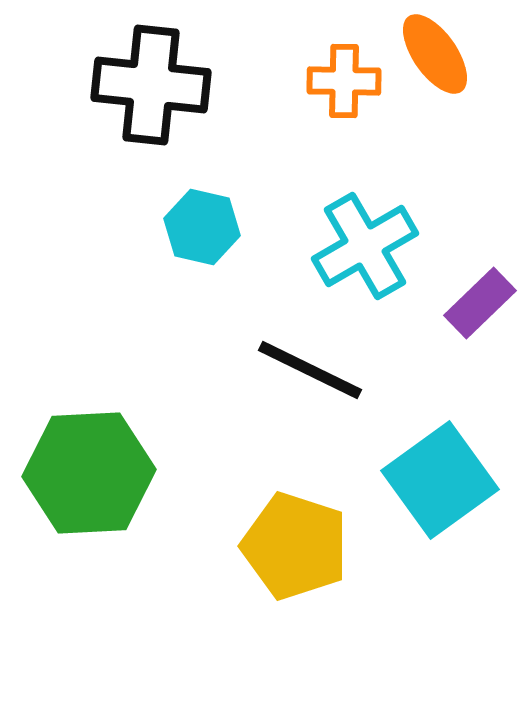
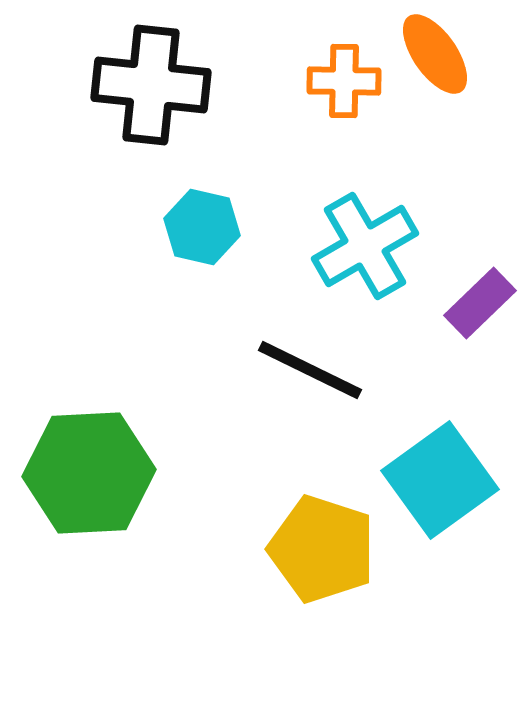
yellow pentagon: moved 27 px right, 3 px down
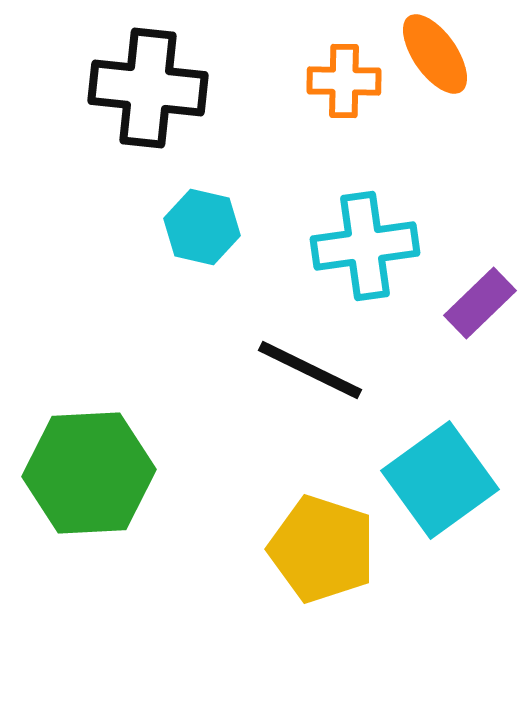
black cross: moved 3 px left, 3 px down
cyan cross: rotated 22 degrees clockwise
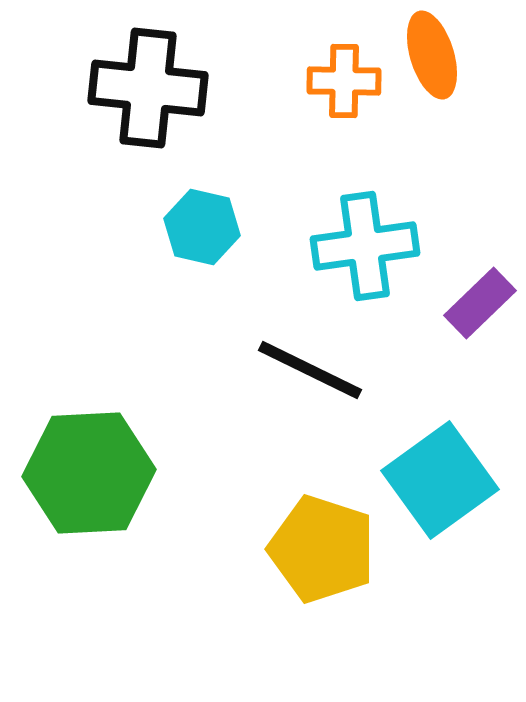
orange ellipse: moved 3 px left, 1 px down; rotated 18 degrees clockwise
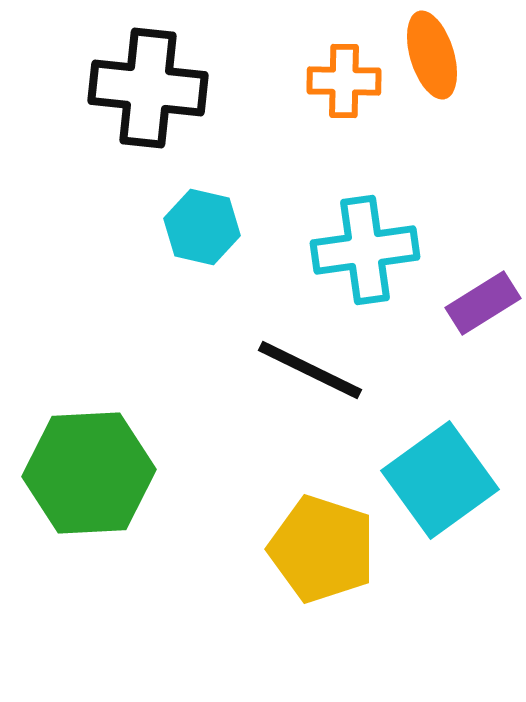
cyan cross: moved 4 px down
purple rectangle: moved 3 px right; rotated 12 degrees clockwise
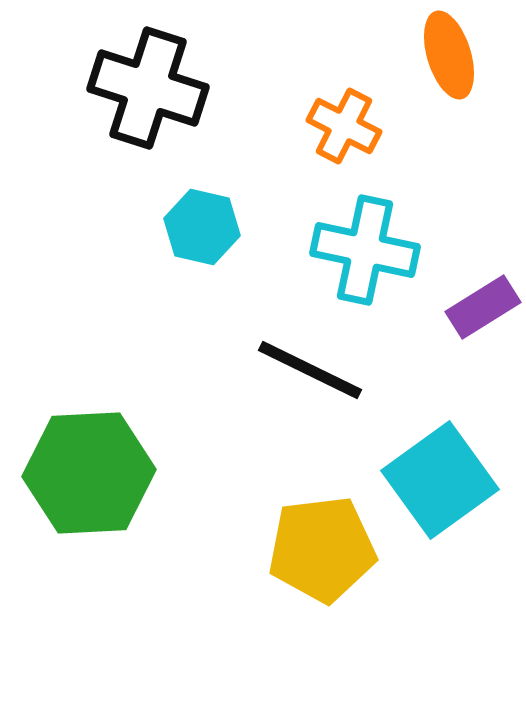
orange ellipse: moved 17 px right
orange cross: moved 45 px down; rotated 26 degrees clockwise
black cross: rotated 12 degrees clockwise
cyan cross: rotated 20 degrees clockwise
purple rectangle: moved 4 px down
yellow pentagon: rotated 25 degrees counterclockwise
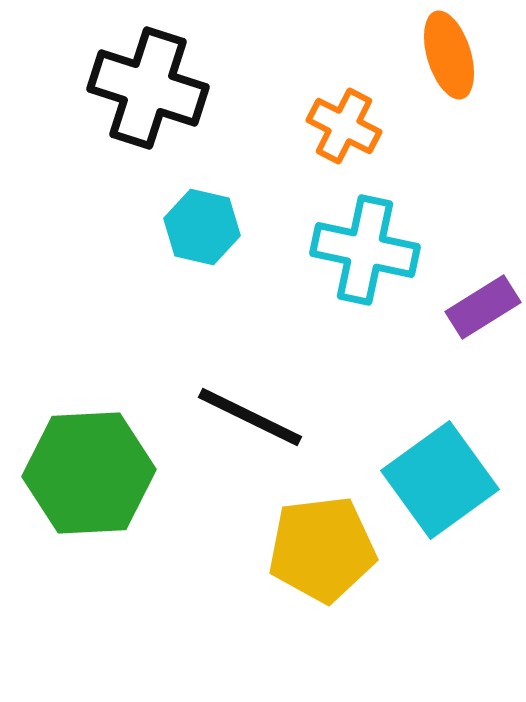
black line: moved 60 px left, 47 px down
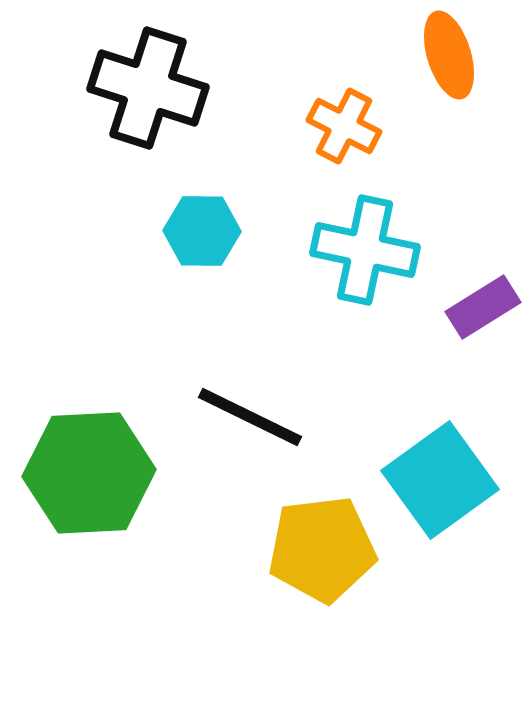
cyan hexagon: moved 4 px down; rotated 12 degrees counterclockwise
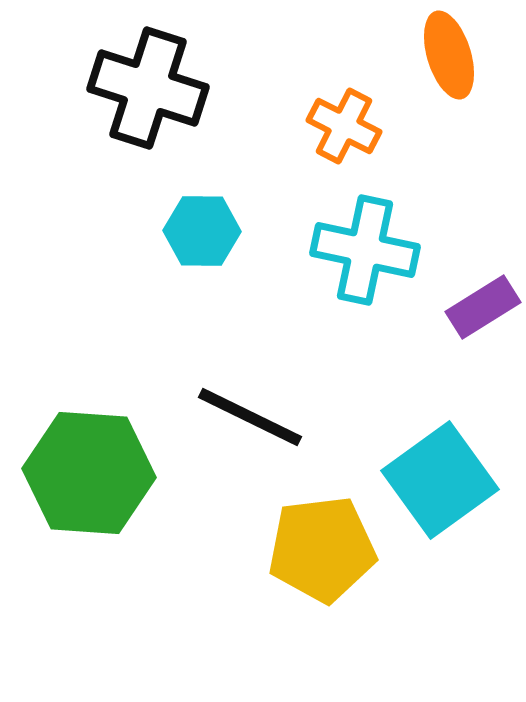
green hexagon: rotated 7 degrees clockwise
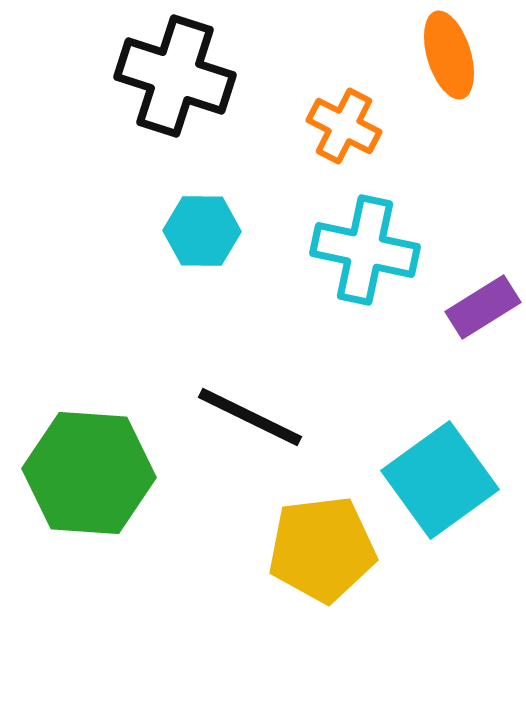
black cross: moved 27 px right, 12 px up
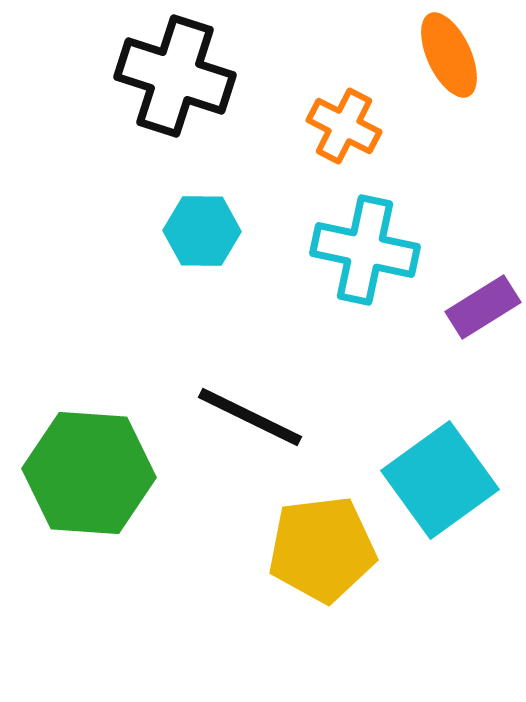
orange ellipse: rotated 8 degrees counterclockwise
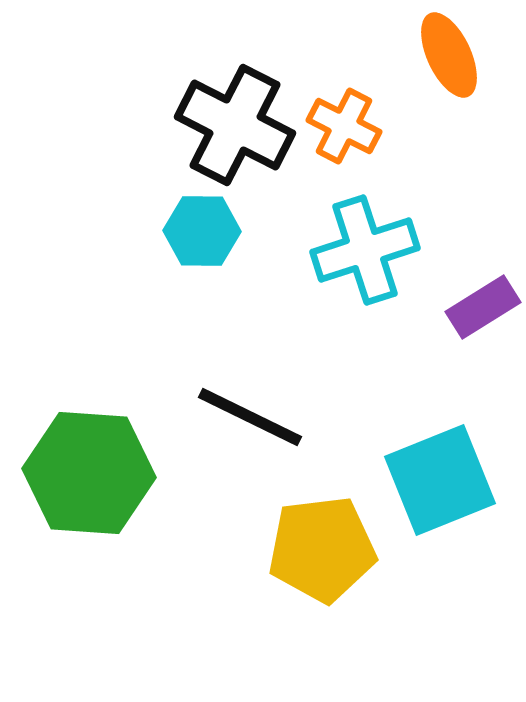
black cross: moved 60 px right, 49 px down; rotated 9 degrees clockwise
cyan cross: rotated 30 degrees counterclockwise
cyan square: rotated 14 degrees clockwise
